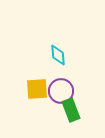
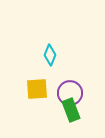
cyan diamond: moved 8 px left; rotated 25 degrees clockwise
purple circle: moved 9 px right, 2 px down
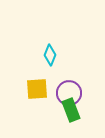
purple circle: moved 1 px left
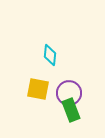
cyan diamond: rotated 15 degrees counterclockwise
yellow square: moved 1 px right; rotated 15 degrees clockwise
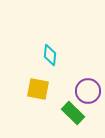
purple circle: moved 19 px right, 2 px up
green rectangle: moved 2 px right, 3 px down; rotated 25 degrees counterclockwise
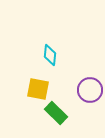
purple circle: moved 2 px right, 1 px up
green rectangle: moved 17 px left
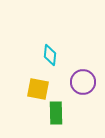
purple circle: moved 7 px left, 8 px up
green rectangle: rotated 45 degrees clockwise
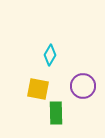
cyan diamond: rotated 25 degrees clockwise
purple circle: moved 4 px down
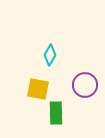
purple circle: moved 2 px right, 1 px up
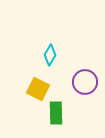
purple circle: moved 3 px up
yellow square: rotated 15 degrees clockwise
